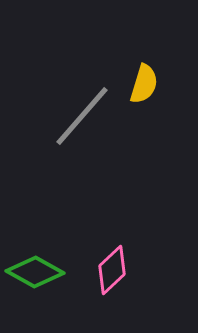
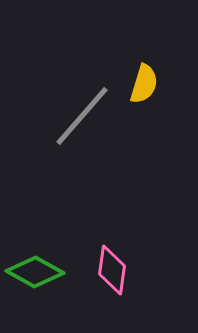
pink diamond: rotated 39 degrees counterclockwise
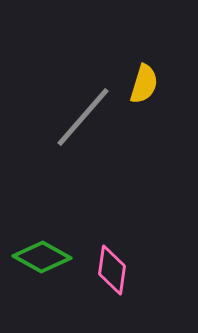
gray line: moved 1 px right, 1 px down
green diamond: moved 7 px right, 15 px up
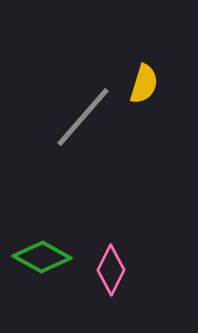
pink diamond: moved 1 px left; rotated 18 degrees clockwise
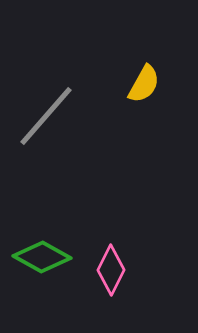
yellow semicircle: rotated 12 degrees clockwise
gray line: moved 37 px left, 1 px up
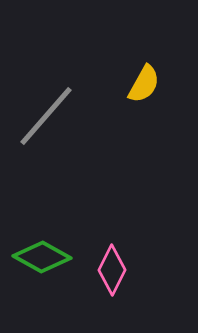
pink diamond: moved 1 px right
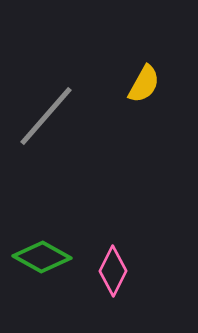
pink diamond: moved 1 px right, 1 px down
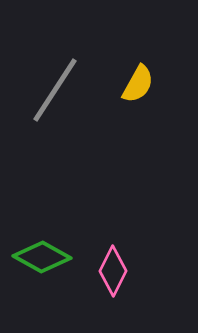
yellow semicircle: moved 6 px left
gray line: moved 9 px right, 26 px up; rotated 8 degrees counterclockwise
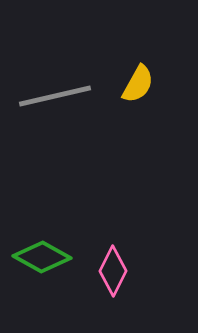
gray line: moved 6 px down; rotated 44 degrees clockwise
